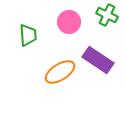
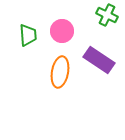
pink circle: moved 7 px left, 9 px down
purple rectangle: moved 1 px right
orange ellipse: rotated 48 degrees counterclockwise
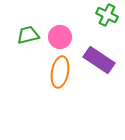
pink circle: moved 2 px left, 6 px down
green trapezoid: rotated 100 degrees counterclockwise
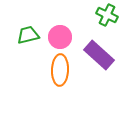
purple rectangle: moved 5 px up; rotated 8 degrees clockwise
orange ellipse: moved 2 px up; rotated 8 degrees counterclockwise
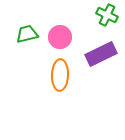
green trapezoid: moved 1 px left, 1 px up
purple rectangle: moved 2 px right, 1 px up; rotated 68 degrees counterclockwise
orange ellipse: moved 5 px down
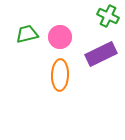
green cross: moved 1 px right, 1 px down
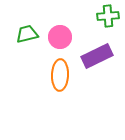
green cross: rotated 30 degrees counterclockwise
purple rectangle: moved 4 px left, 2 px down
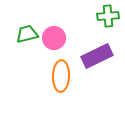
pink circle: moved 6 px left, 1 px down
orange ellipse: moved 1 px right, 1 px down
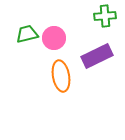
green cross: moved 3 px left
orange ellipse: rotated 12 degrees counterclockwise
